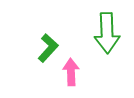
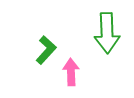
green L-shape: moved 2 px left, 2 px down
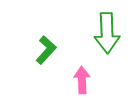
pink arrow: moved 11 px right, 8 px down
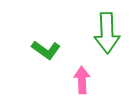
green L-shape: rotated 84 degrees clockwise
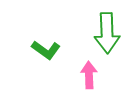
pink arrow: moved 7 px right, 5 px up
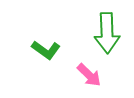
pink arrow: rotated 136 degrees clockwise
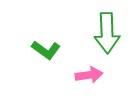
pink arrow: rotated 52 degrees counterclockwise
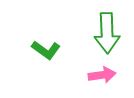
pink arrow: moved 13 px right
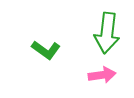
green arrow: rotated 9 degrees clockwise
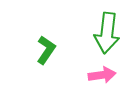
green L-shape: rotated 92 degrees counterclockwise
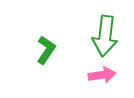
green arrow: moved 2 px left, 3 px down
